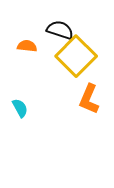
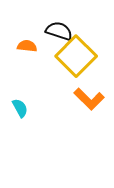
black semicircle: moved 1 px left, 1 px down
orange L-shape: rotated 68 degrees counterclockwise
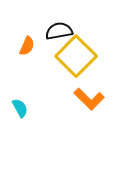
black semicircle: rotated 28 degrees counterclockwise
orange semicircle: rotated 108 degrees clockwise
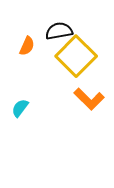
cyan semicircle: rotated 114 degrees counterclockwise
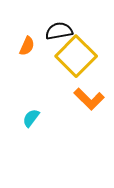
cyan semicircle: moved 11 px right, 10 px down
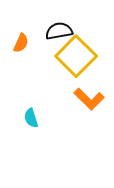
orange semicircle: moved 6 px left, 3 px up
cyan semicircle: rotated 54 degrees counterclockwise
